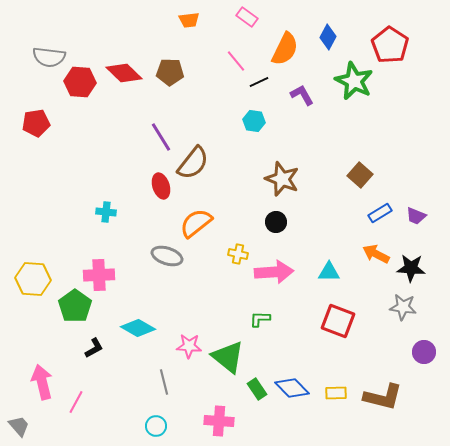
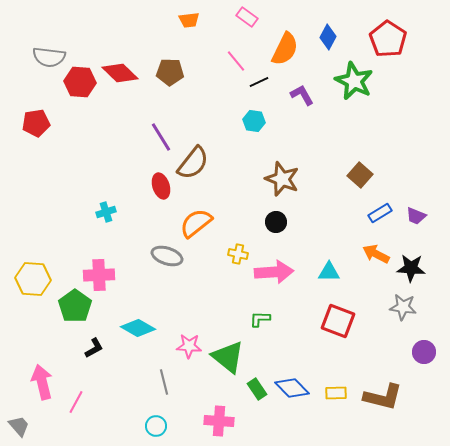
red pentagon at (390, 45): moved 2 px left, 6 px up
red diamond at (124, 73): moved 4 px left
cyan cross at (106, 212): rotated 24 degrees counterclockwise
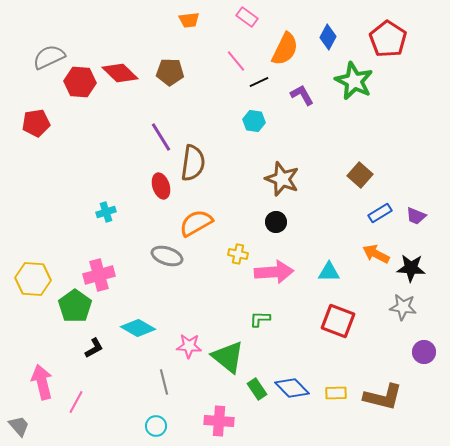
gray semicircle at (49, 57): rotated 148 degrees clockwise
brown semicircle at (193, 163): rotated 30 degrees counterclockwise
orange semicircle at (196, 223): rotated 8 degrees clockwise
pink cross at (99, 275): rotated 12 degrees counterclockwise
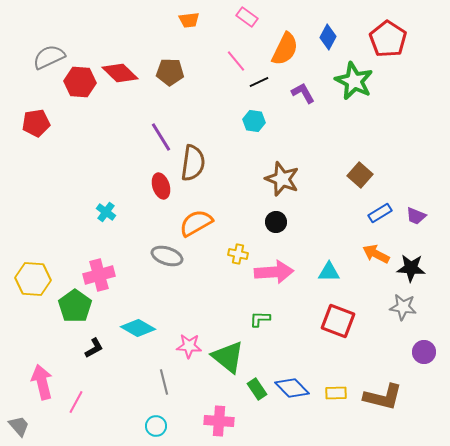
purple L-shape at (302, 95): moved 1 px right, 2 px up
cyan cross at (106, 212): rotated 36 degrees counterclockwise
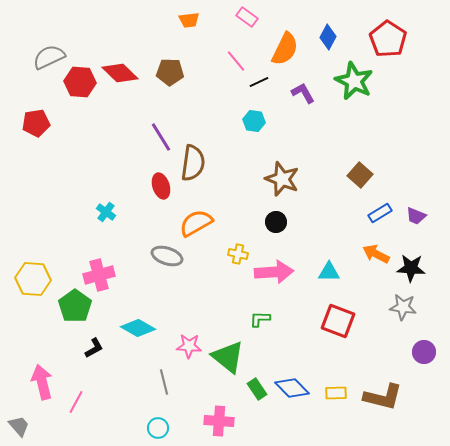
cyan circle at (156, 426): moved 2 px right, 2 px down
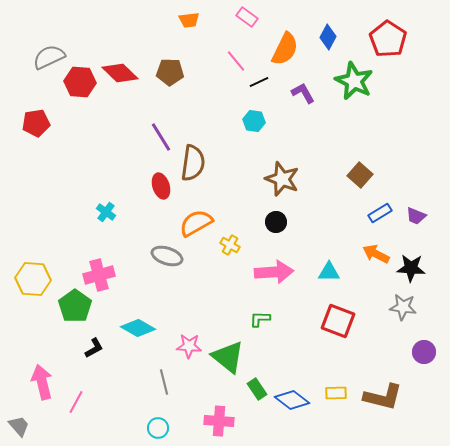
yellow cross at (238, 254): moved 8 px left, 9 px up; rotated 18 degrees clockwise
blue diamond at (292, 388): moved 12 px down; rotated 8 degrees counterclockwise
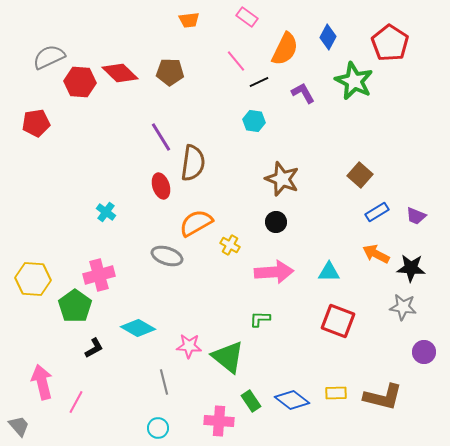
red pentagon at (388, 39): moved 2 px right, 4 px down
blue rectangle at (380, 213): moved 3 px left, 1 px up
green rectangle at (257, 389): moved 6 px left, 12 px down
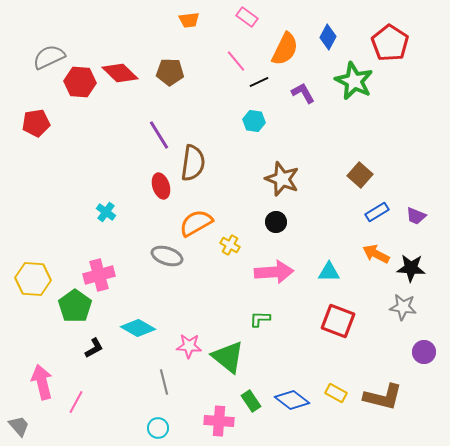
purple line at (161, 137): moved 2 px left, 2 px up
yellow rectangle at (336, 393): rotated 30 degrees clockwise
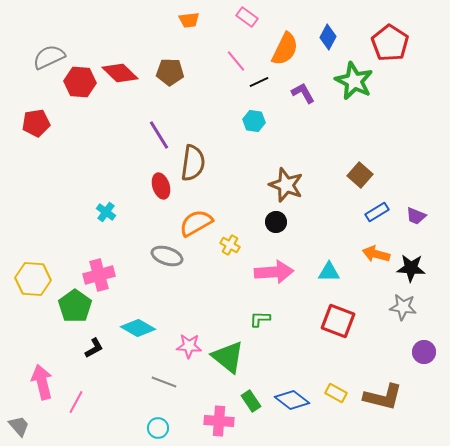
brown star at (282, 179): moved 4 px right, 6 px down
orange arrow at (376, 254): rotated 12 degrees counterclockwise
gray line at (164, 382): rotated 55 degrees counterclockwise
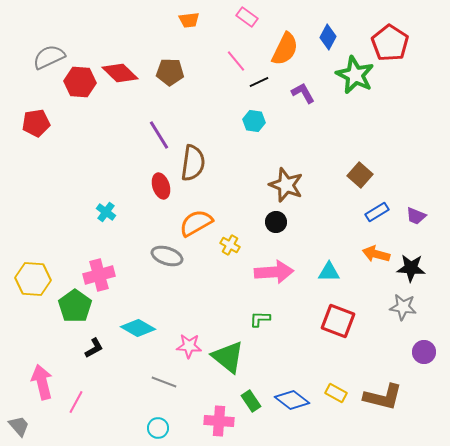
green star at (354, 81): moved 1 px right, 6 px up
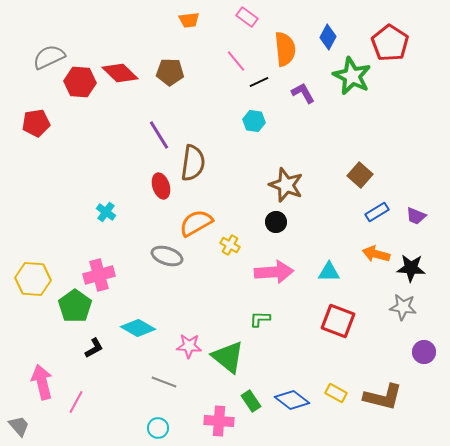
orange semicircle at (285, 49): rotated 32 degrees counterclockwise
green star at (355, 75): moved 3 px left, 1 px down
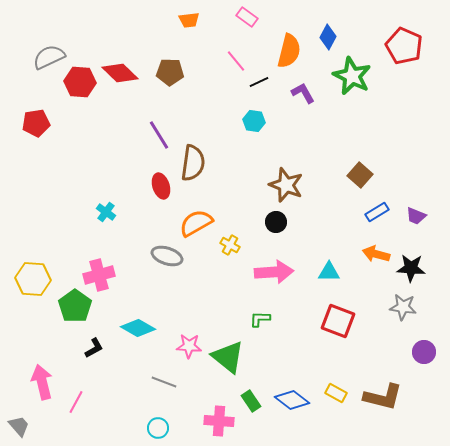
red pentagon at (390, 43): moved 14 px right, 3 px down; rotated 9 degrees counterclockwise
orange semicircle at (285, 49): moved 4 px right, 2 px down; rotated 20 degrees clockwise
